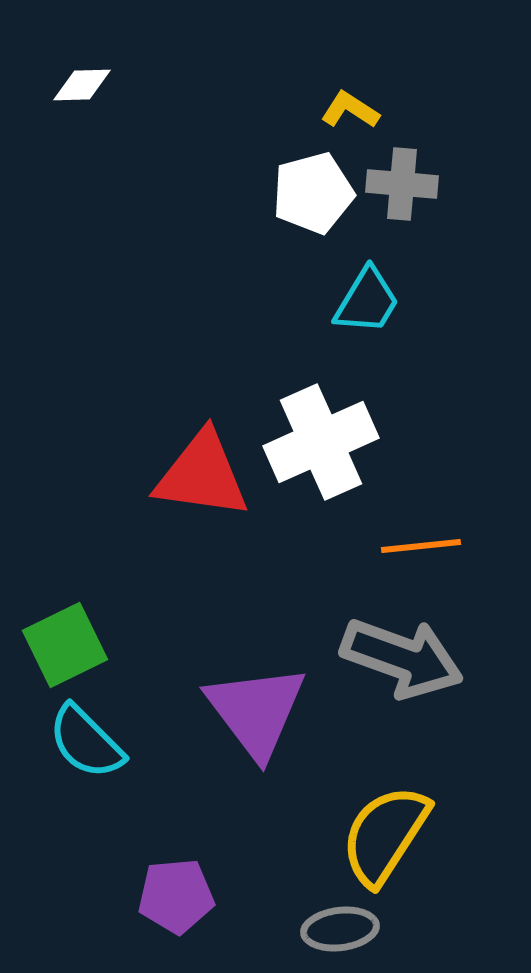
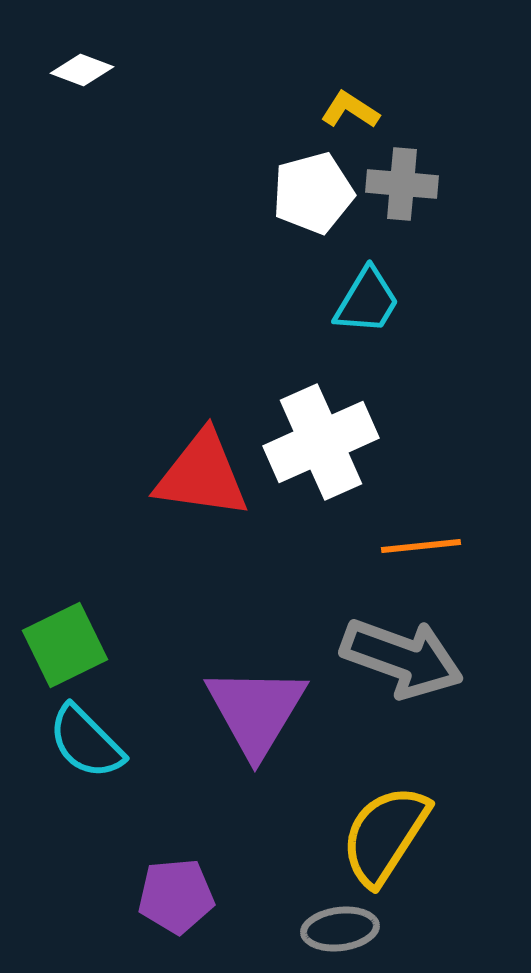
white diamond: moved 15 px up; rotated 22 degrees clockwise
purple triangle: rotated 8 degrees clockwise
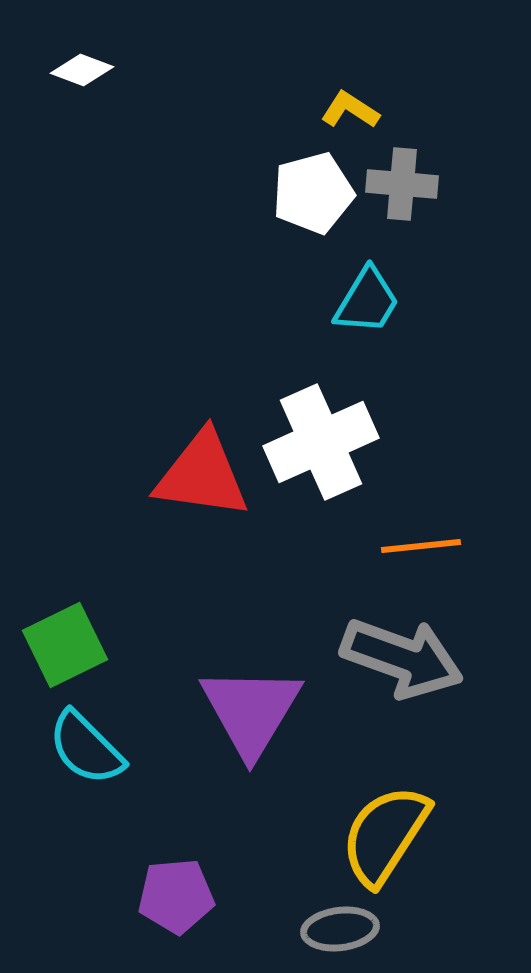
purple triangle: moved 5 px left
cyan semicircle: moved 6 px down
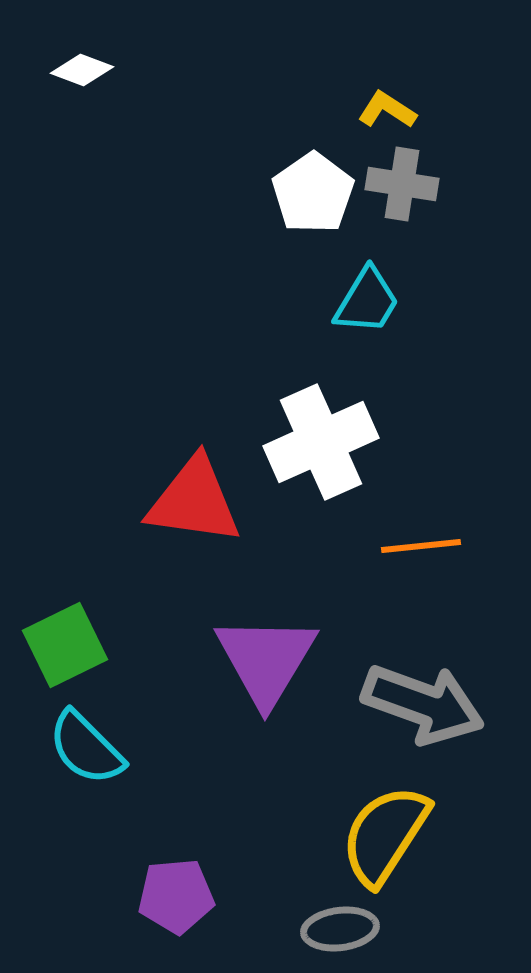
yellow L-shape: moved 37 px right
gray cross: rotated 4 degrees clockwise
white pentagon: rotated 20 degrees counterclockwise
red triangle: moved 8 px left, 26 px down
gray arrow: moved 21 px right, 46 px down
purple triangle: moved 15 px right, 51 px up
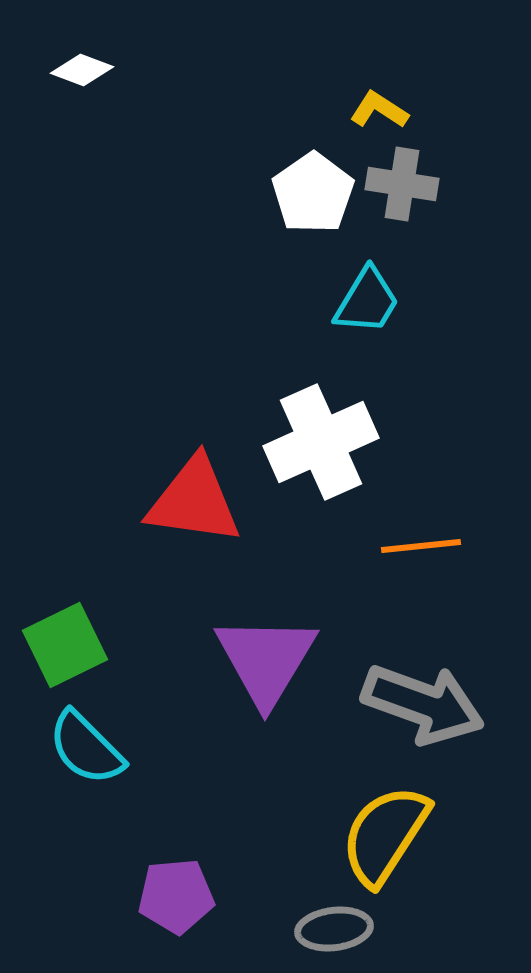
yellow L-shape: moved 8 px left
gray ellipse: moved 6 px left
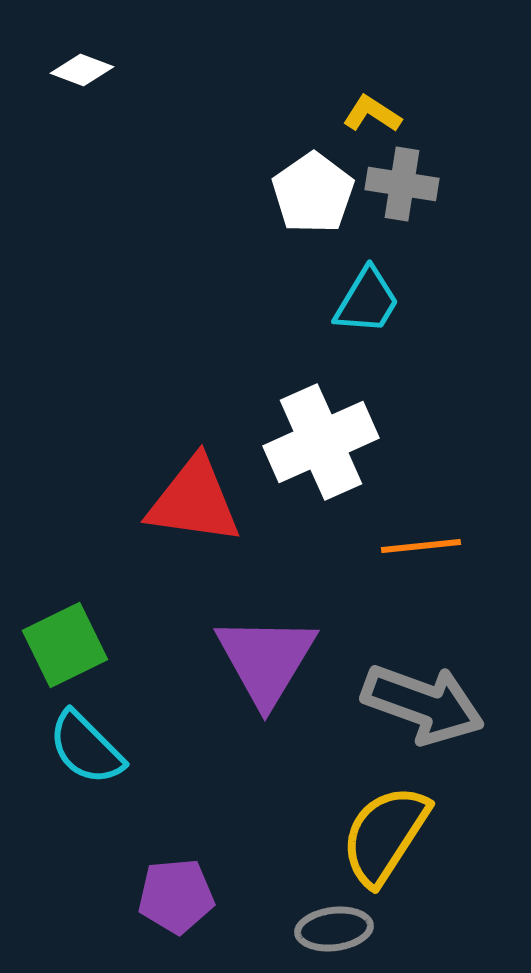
yellow L-shape: moved 7 px left, 4 px down
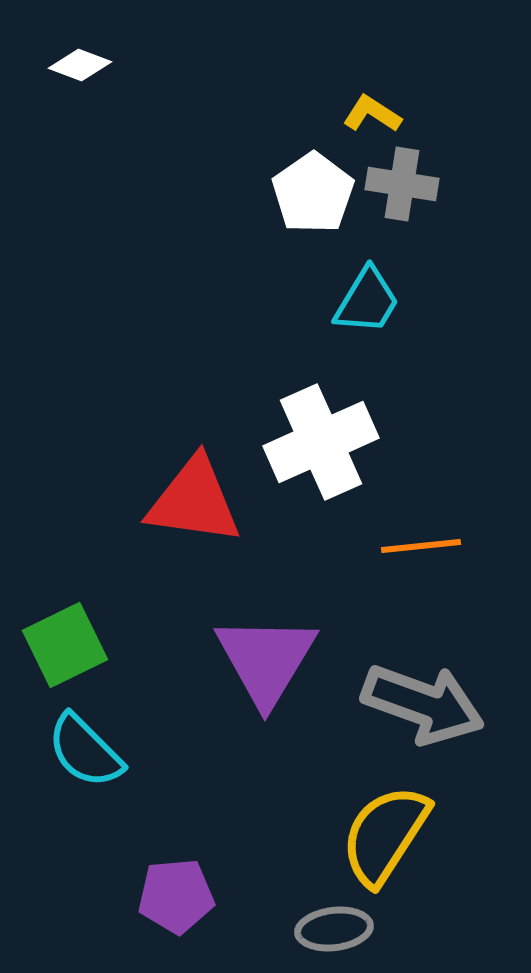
white diamond: moved 2 px left, 5 px up
cyan semicircle: moved 1 px left, 3 px down
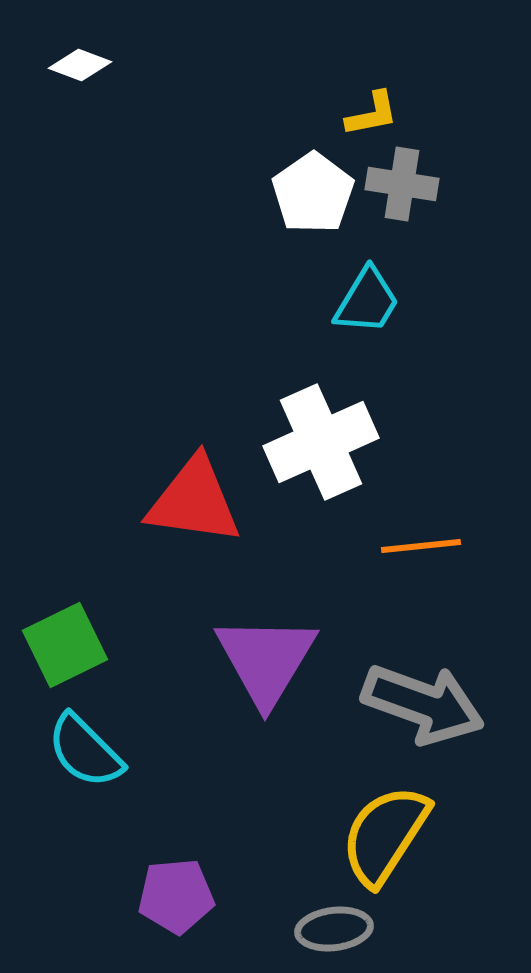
yellow L-shape: rotated 136 degrees clockwise
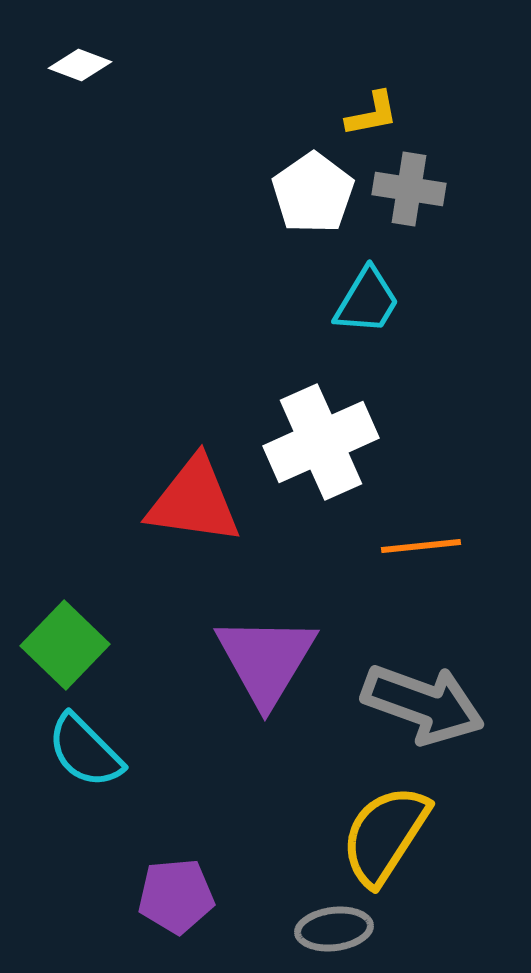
gray cross: moved 7 px right, 5 px down
green square: rotated 20 degrees counterclockwise
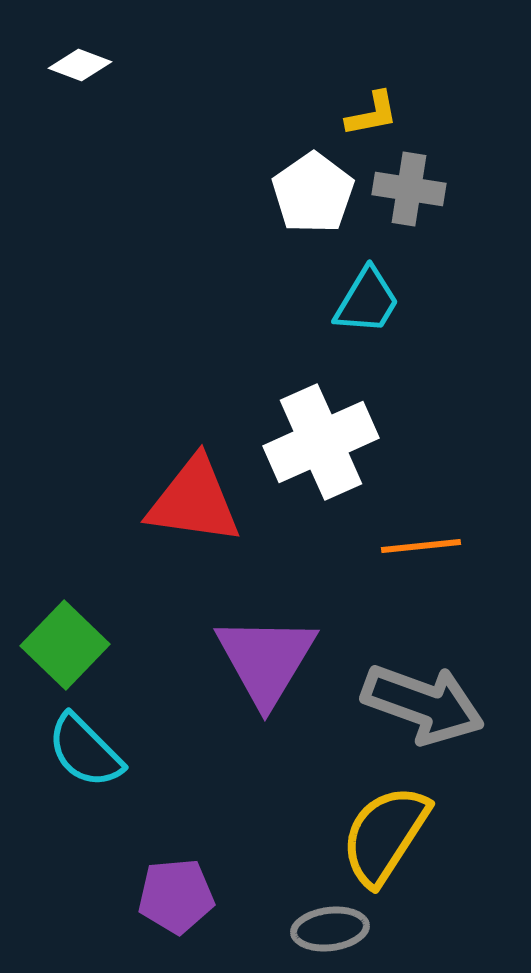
gray ellipse: moved 4 px left
